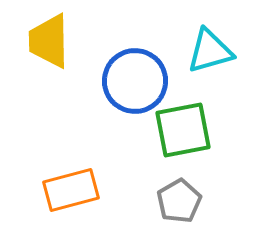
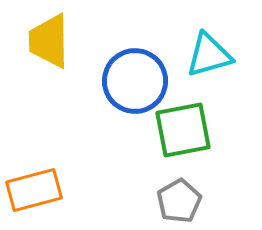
cyan triangle: moved 1 px left, 4 px down
orange rectangle: moved 37 px left
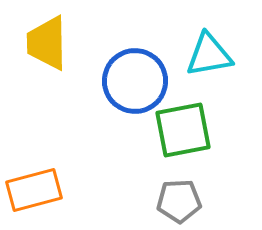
yellow trapezoid: moved 2 px left, 2 px down
cyan triangle: rotated 6 degrees clockwise
gray pentagon: rotated 27 degrees clockwise
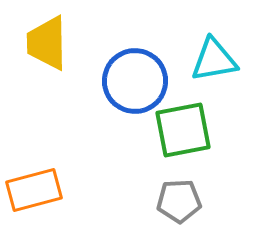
cyan triangle: moved 5 px right, 5 px down
